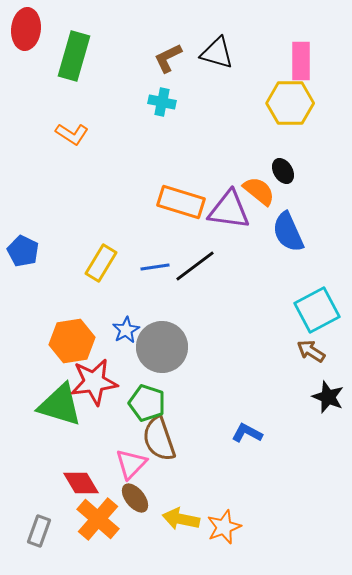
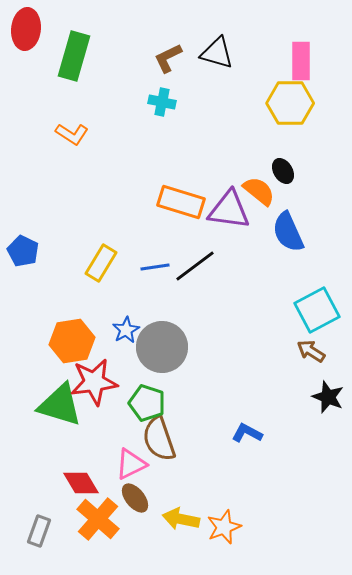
pink triangle: rotated 20 degrees clockwise
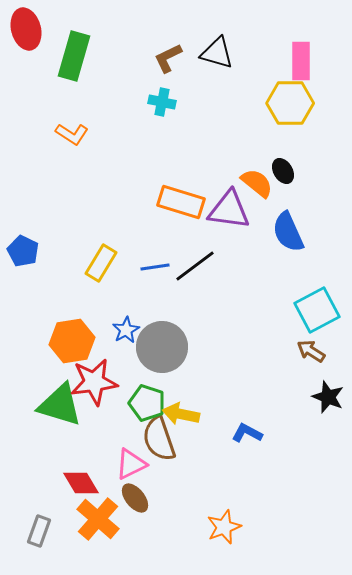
red ellipse: rotated 21 degrees counterclockwise
orange semicircle: moved 2 px left, 8 px up
yellow arrow: moved 105 px up
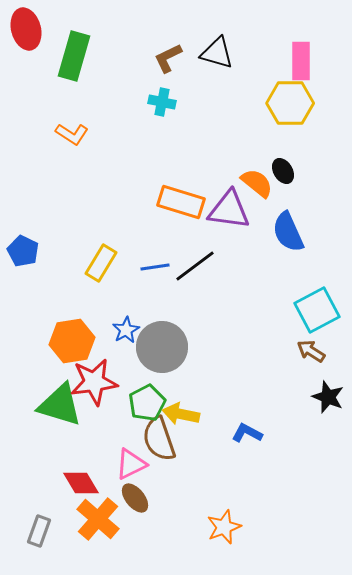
green pentagon: rotated 27 degrees clockwise
